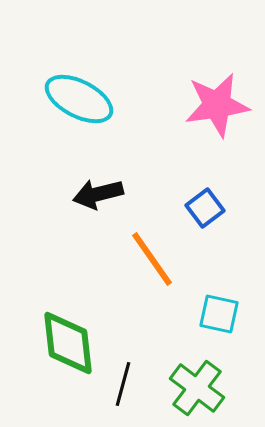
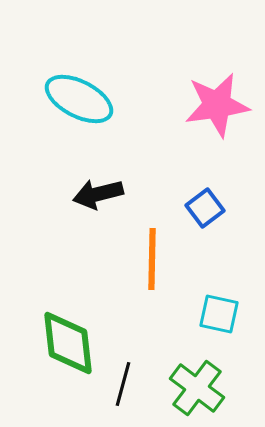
orange line: rotated 36 degrees clockwise
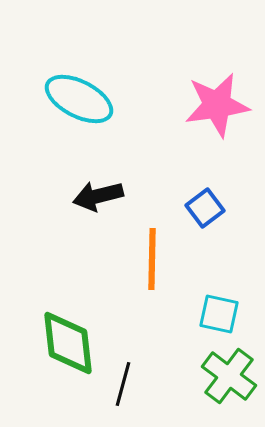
black arrow: moved 2 px down
green cross: moved 32 px right, 12 px up
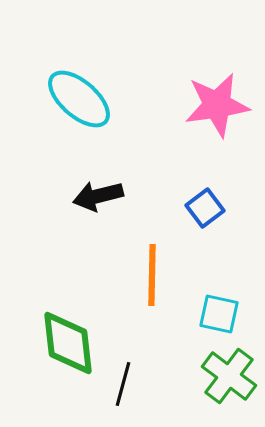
cyan ellipse: rotated 14 degrees clockwise
orange line: moved 16 px down
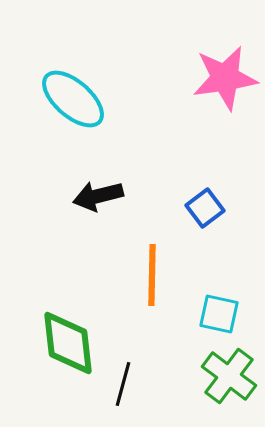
cyan ellipse: moved 6 px left
pink star: moved 8 px right, 27 px up
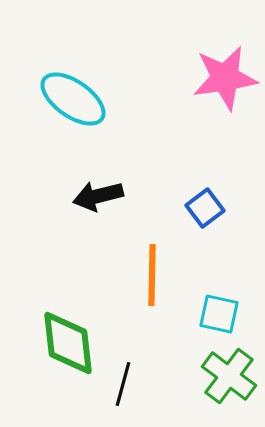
cyan ellipse: rotated 6 degrees counterclockwise
